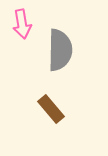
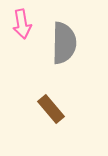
gray semicircle: moved 4 px right, 7 px up
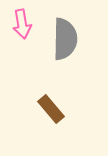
gray semicircle: moved 1 px right, 4 px up
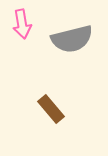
gray semicircle: moved 7 px right; rotated 75 degrees clockwise
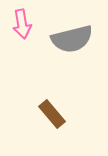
brown rectangle: moved 1 px right, 5 px down
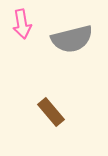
brown rectangle: moved 1 px left, 2 px up
